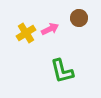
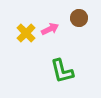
yellow cross: rotated 12 degrees counterclockwise
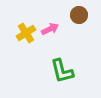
brown circle: moved 3 px up
yellow cross: rotated 12 degrees clockwise
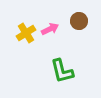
brown circle: moved 6 px down
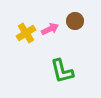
brown circle: moved 4 px left
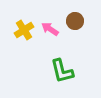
pink arrow: rotated 120 degrees counterclockwise
yellow cross: moved 2 px left, 3 px up
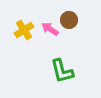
brown circle: moved 6 px left, 1 px up
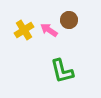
pink arrow: moved 1 px left, 1 px down
